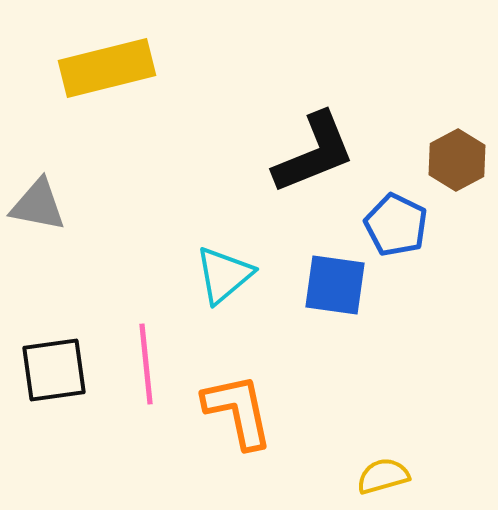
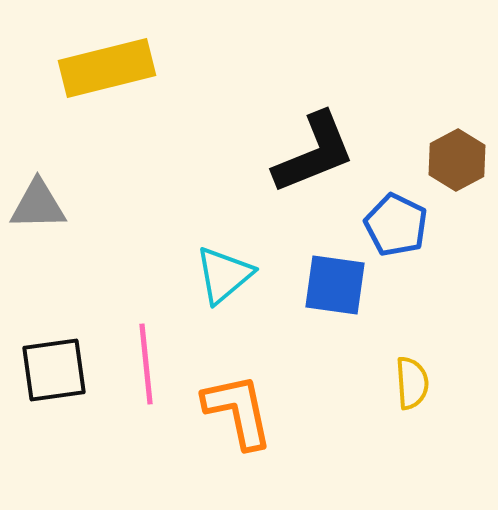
gray triangle: rotated 12 degrees counterclockwise
yellow semicircle: moved 29 px right, 93 px up; rotated 102 degrees clockwise
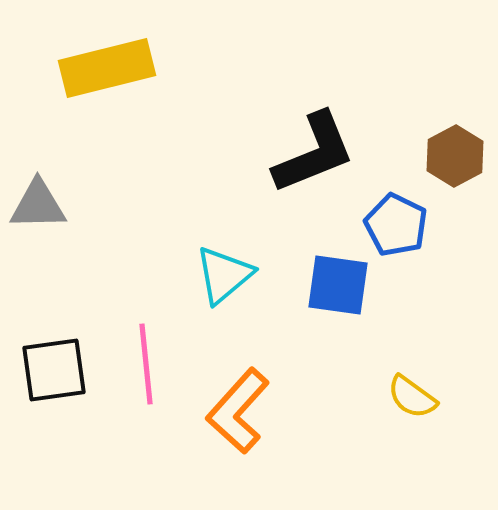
brown hexagon: moved 2 px left, 4 px up
blue square: moved 3 px right
yellow semicircle: moved 14 px down; rotated 130 degrees clockwise
orange L-shape: rotated 126 degrees counterclockwise
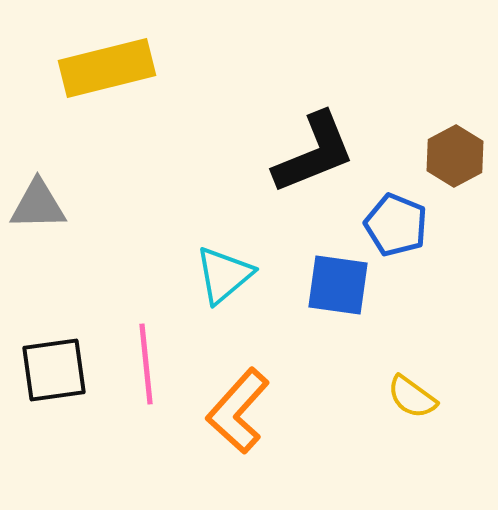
blue pentagon: rotated 4 degrees counterclockwise
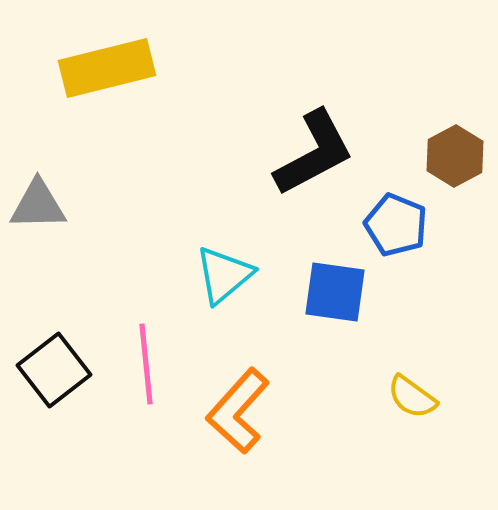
black L-shape: rotated 6 degrees counterclockwise
blue square: moved 3 px left, 7 px down
black square: rotated 30 degrees counterclockwise
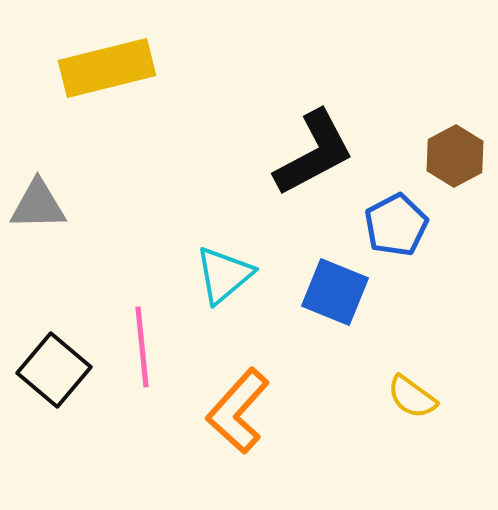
blue pentagon: rotated 22 degrees clockwise
blue square: rotated 14 degrees clockwise
pink line: moved 4 px left, 17 px up
black square: rotated 12 degrees counterclockwise
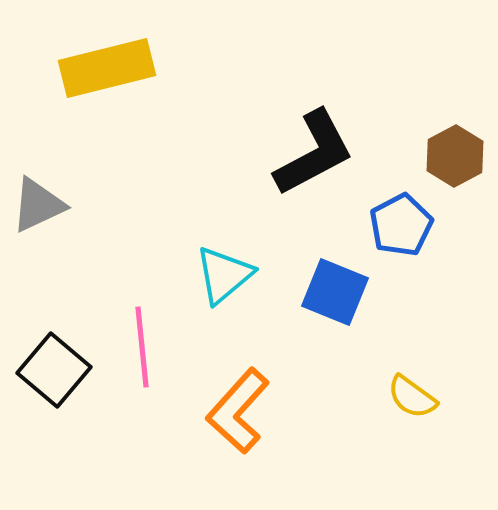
gray triangle: rotated 24 degrees counterclockwise
blue pentagon: moved 5 px right
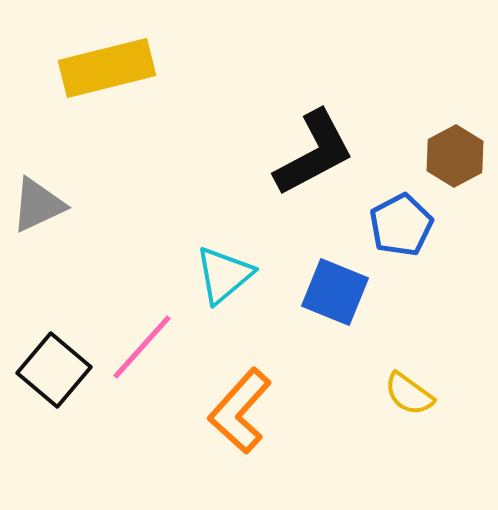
pink line: rotated 48 degrees clockwise
yellow semicircle: moved 3 px left, 3 px up
orange L-shape: moved 2 px right
